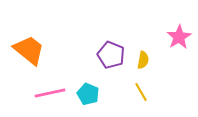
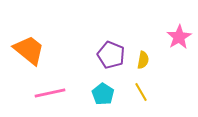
cyan pentagon: moved 15 px right; rotated 10 degrees clockwise
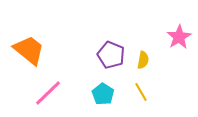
pink line: moved 2 px left; rotated 32 degrees counterclockwise
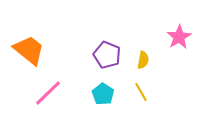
purple pentagon: moved 4 px left
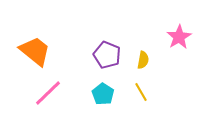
orange trapezoid: moved 6 px right, 1 px down
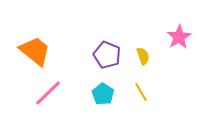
yellow semicircle: moved 4 px up; rotated 30 degrees counterclockwise
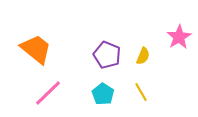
orange trapezoid: moved 1 px right, 2 px up
yellow semicircle: rotated 42 degrees clockwise
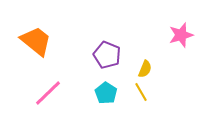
pink star: moved 2 px right, 2 px up; rotated 15 degrees clockwise
orange trapezoid: moved 8 px up
yellow semicircle: moved 2 px right, 13 px down
cyan pentagon: moved 3 px right, 1 px up
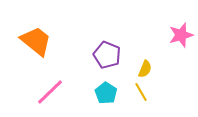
pink line: moved 2 px right, 1 px up
